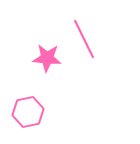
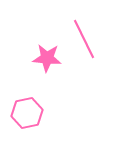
pink hexagon: moved 1 px left, 1 px down
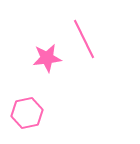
pink star: rotated 12 degrees counterclockwise
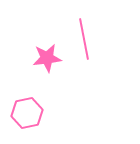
pink line: rotated 15 degrees clockwise
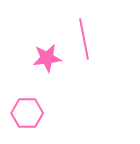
pink hexagon: rotated 12 degrees clockwise
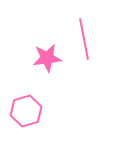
pink hexagon: moved 1 px left, 2 px up; rotated 16 degrees counterclockwise
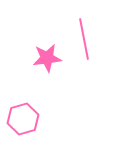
pink hexagon: moved 3 px left, 8 px down
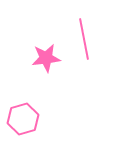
pink star: moved 1 px left
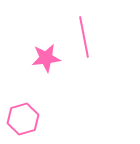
pink line: moved 2 px up
